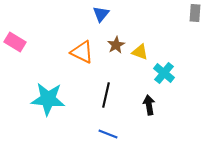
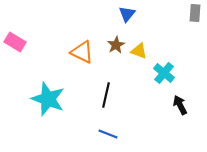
blue triangle: moved 26 px right
yellow triangle: moved 1 px left, 1 px up
cyan star: rotated 16 degrees clockwise
black arrow: moved 31 px right; rotated 18 degrees counterclockwise
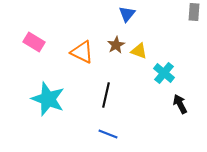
gray rectangle: moved 1 px left, 1 px up
pink rectangle: moved 19 px right
black arrow: moved 1 px up
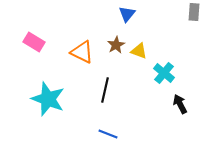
black line: moved 1 px left, 5 px up
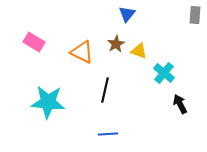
gray rectangle: moved 1 px right, 3 px down
brown star: moved 1 px up
cyan star: moved 3 px down; rotated 16 degrees counterclockwise
blue line: rotated 24 degrees counterclockwise
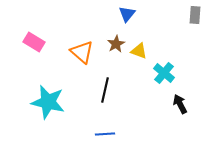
orange triangle: rotated 15 degrees clockwise
cyan star: rotated 8 degrees clockwise
blue line: moved 3 px left
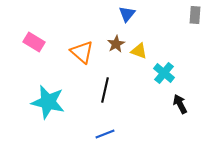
blue line: rotated 18 degrees counterclockwise
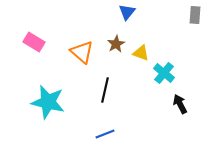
blue triangle: moved 2 px up
yellow triangle: moved 2 px right, 2 px down
